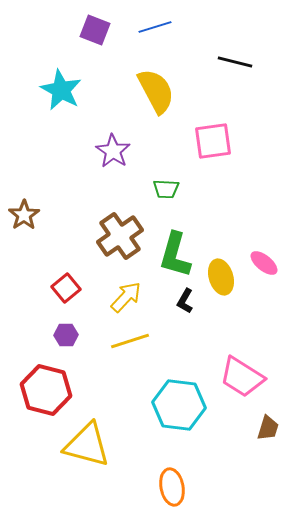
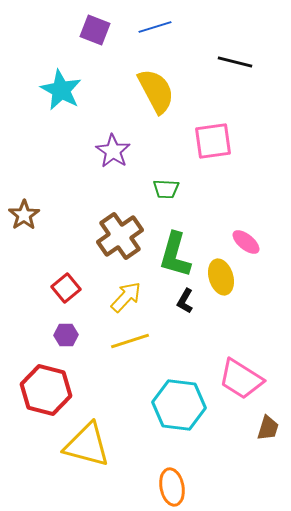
pink ellipse: moved 18 px left, 21 px up
pink trapezoid: moved 1 px left, 2 px down
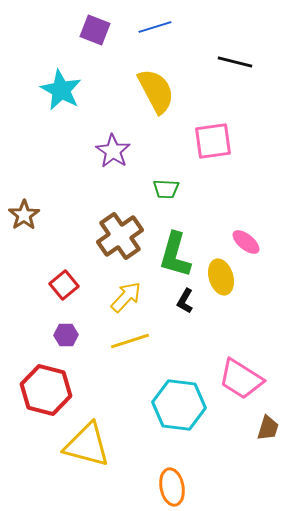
red square: moved 2 px left, 3 px up
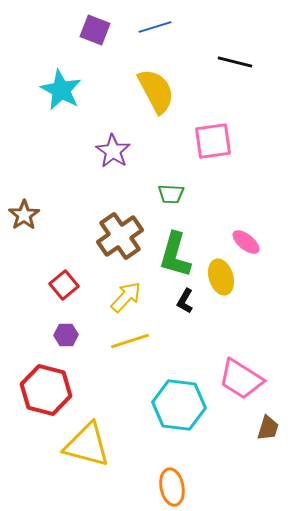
green trapezoid: moved 5 px right, 5 px down
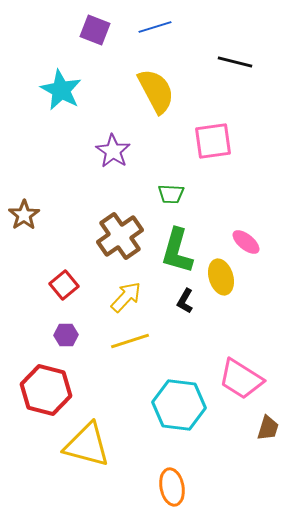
green L-shape: moved 2 px right, 4 px up
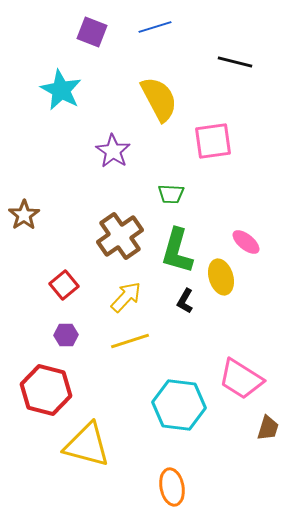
purple square: moved 3 px left, 2 px down
yellow semicircle: moved 3 px right, 8 px down
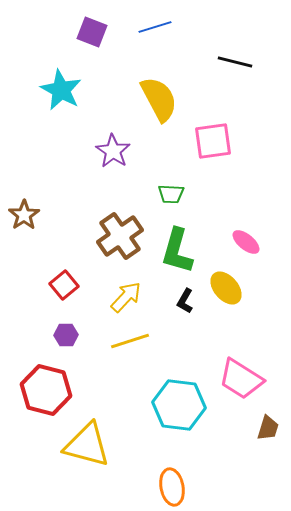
yellow ellipse: moved 5 px right, 11 px down; rotated 24 degrees counterclockwise
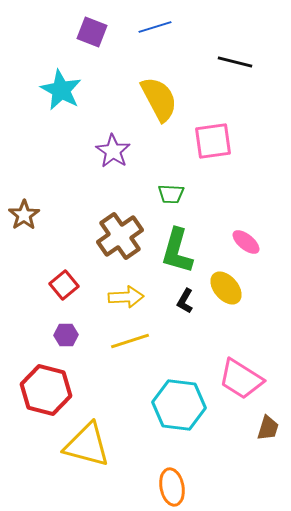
yellow arrow: rotated 44 degrees clockwise
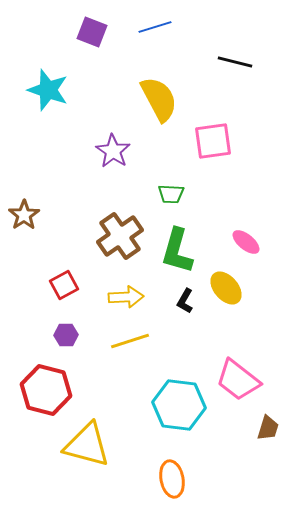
cyan star: moved 13 px left; rotated 9 degrees counterclockwise
red square: rotated 12 degrees clockwise
pink trapezoid: moved 3 px left, 1 px down; rotated 6 degrees clockwise
orange ellipse: moved 8 px up
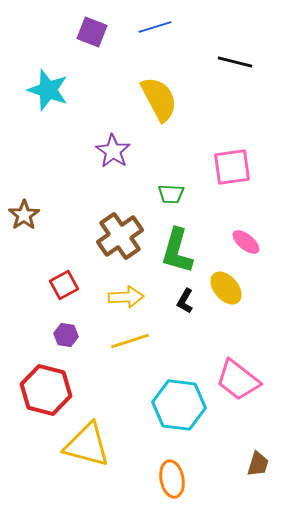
pink square: moved 19 px right, 26 px down
purple hexagon: rotated 10 degrees clockwise
brown trapezoid: moved 10 px left, 36 px down
